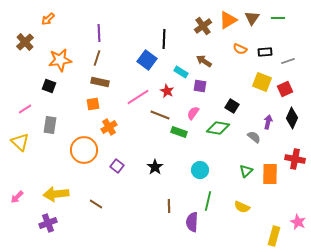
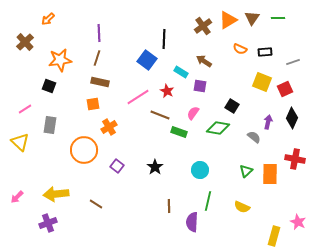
gray line at (288, 61): moved 5 px right, 1 px down
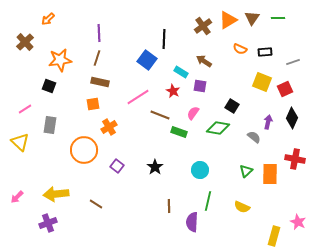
red star at (167, 91): moved 6 px right
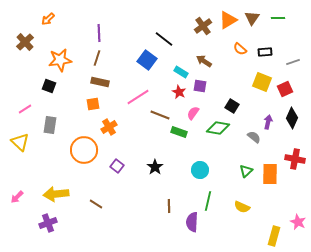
black line at (164, 39): rotated 54 degrees counterclockwise
orange semicircle at (240, 49): rotated 16 degrees clockwise
red star at (173, 91): moved 6 px right, 1 px down
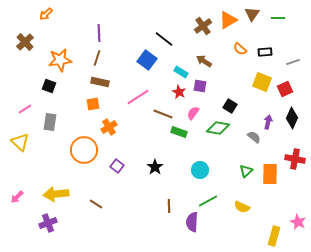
brown triangle at (252, 18): moved 4 px up
orange arrow at (48, 19): moved 2 px left, 5 px up
black square at (232, 106): moved 2 px left
brown line at (160, 115): moved 3 px right, 1 px up
gray rectangle at (50, 125): moved 3 px up
green line at (208, 201): rotated 48 degrees clockwise
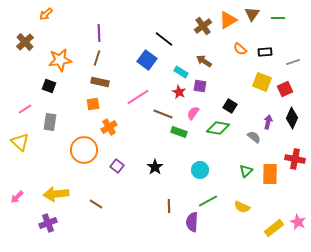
yellow rectangle at (274, 236): moved 8 px up; rotated 36 degrees clockwise
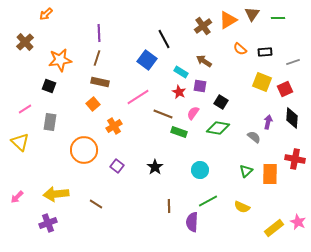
black line at (164, 39): rotated 24 degrees clockwise
orange square at (93, 104): rotated 32 degrees counterclockwise
black square at (230, 106): moved 9 px left, 4 px up
black diamond at (292, 118): rotated 20 degrees counterclockwise
orange cross at (109, 127): moved 5 px right, 1 px up
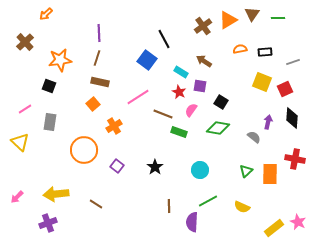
orange semicircle at (240, 49): rotated 128 degrees clockwise
pink semicircle at (193, 113): moved 2 px left, 3 px up
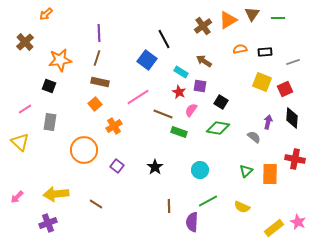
orange square at (93, 104): moved 2 px right
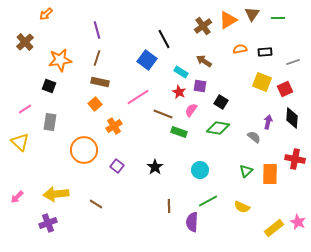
purple line at (99, 33): moved 2 px left, 3 px up; rotated 12 degrees counterclockwise
